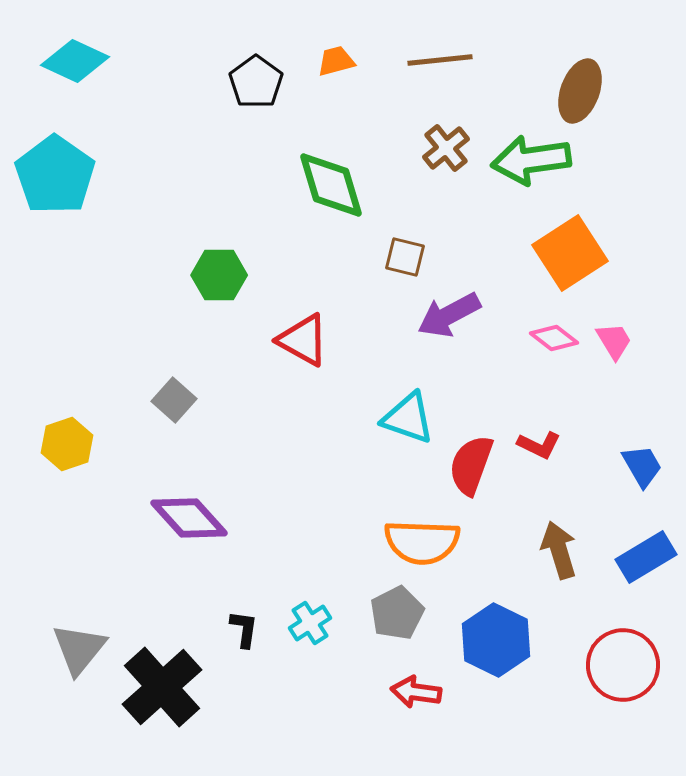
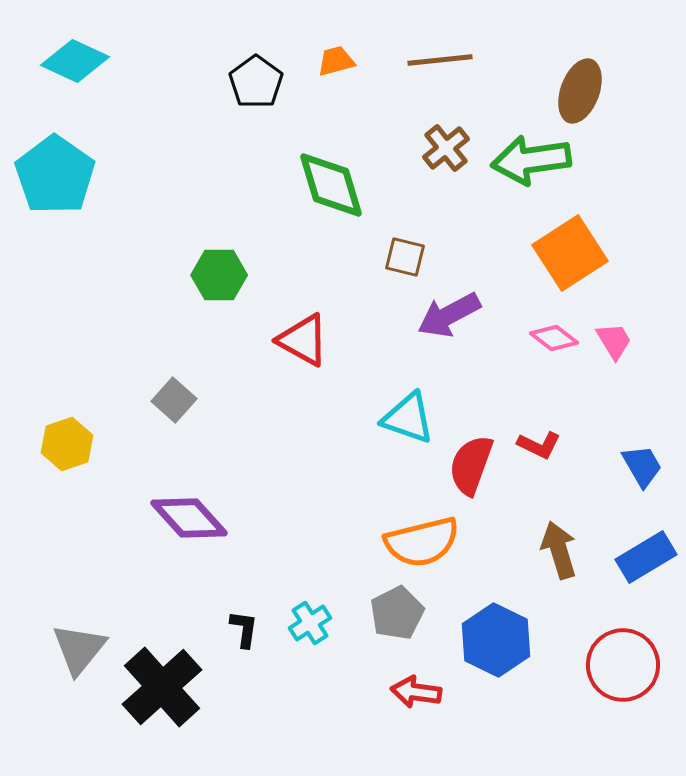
orange semicircle: rotated 16 degrees counterclockwise
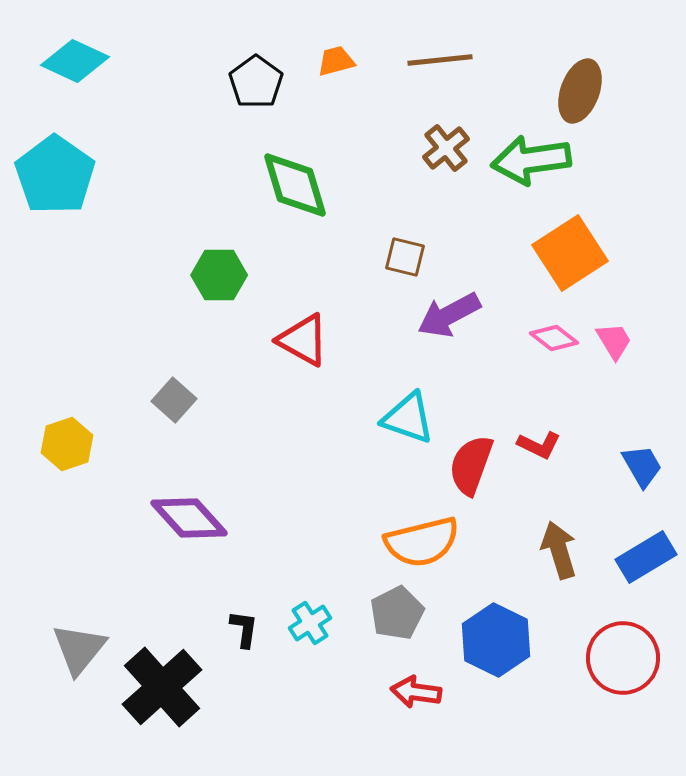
green diamond: moved 36 px left
red circle: moved 7 px up
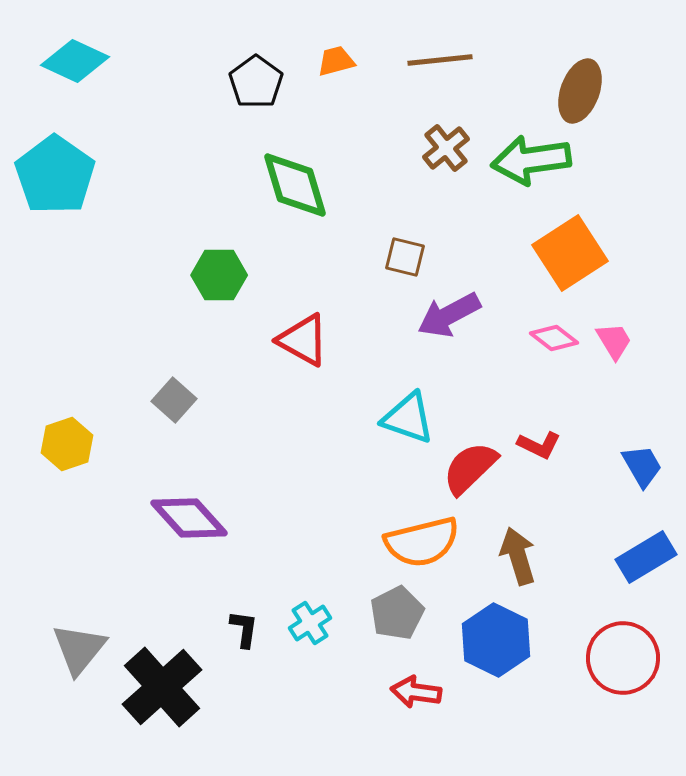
red semicircle: moved 1 px left, 3 px down; rotated 26 degrees clockwise
brown arrow: moved 41 px left, 6 px down
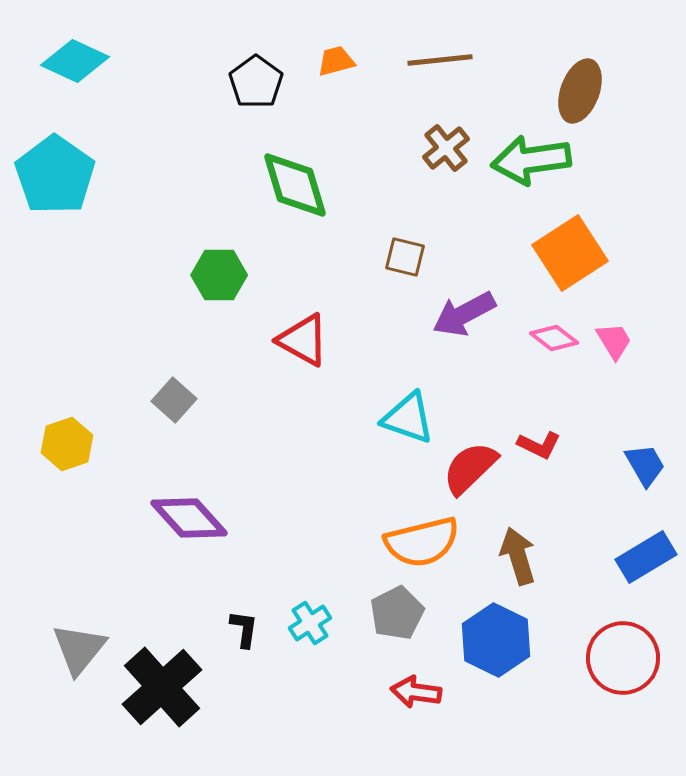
purple arrow: moved 15 px right, 1 px up
blue trapezoid: moved 3 px right, 1 px up
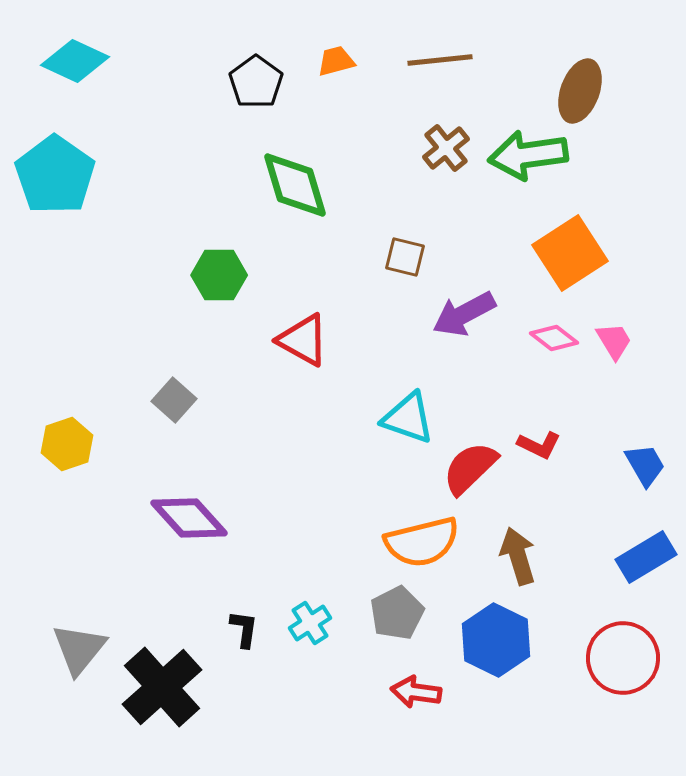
green arrow: moved 3 px left, 5 px up
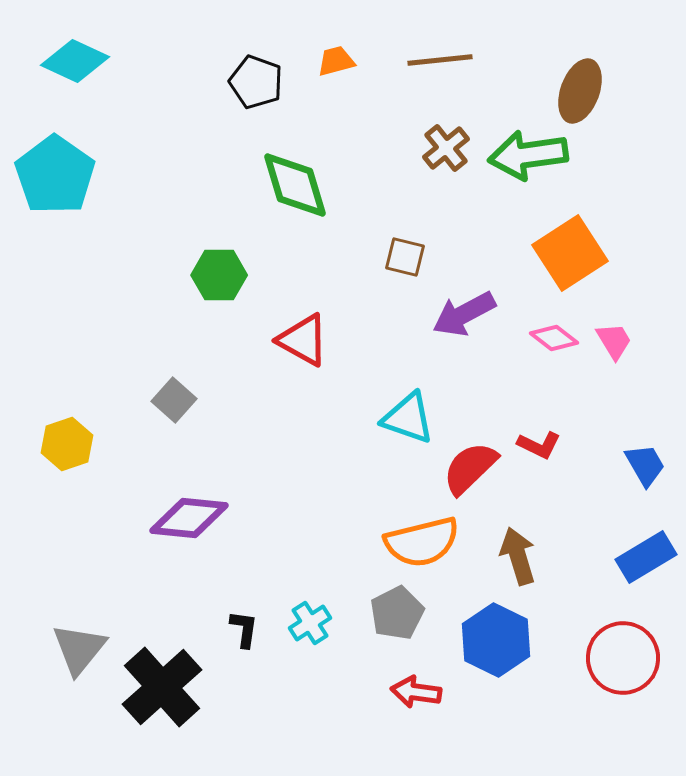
black pentagon: rotated 16 degrees counterclockwise
purple diamond: rotated 42 degrees counterclockwise
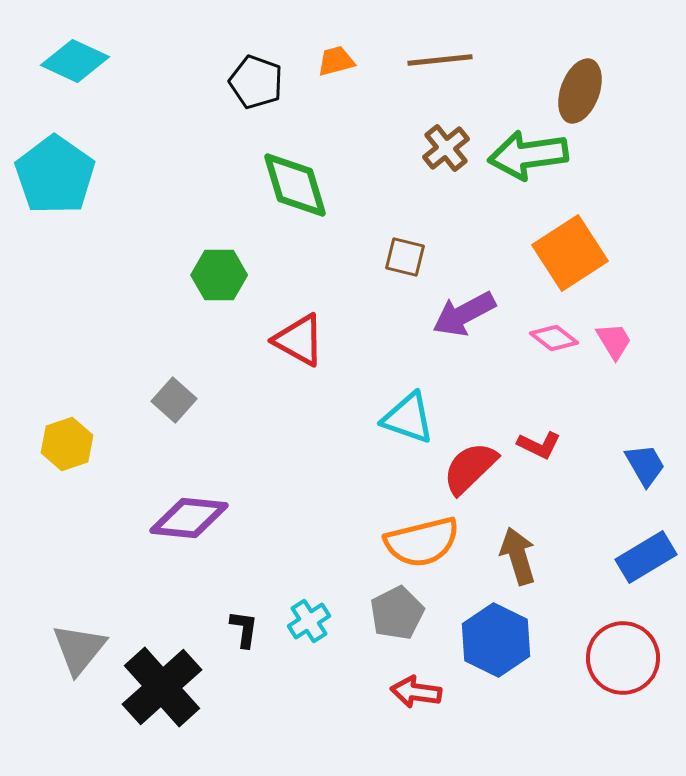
red triangle: moved 4 px left
cyan cross: moved 1 px left, 2 px up
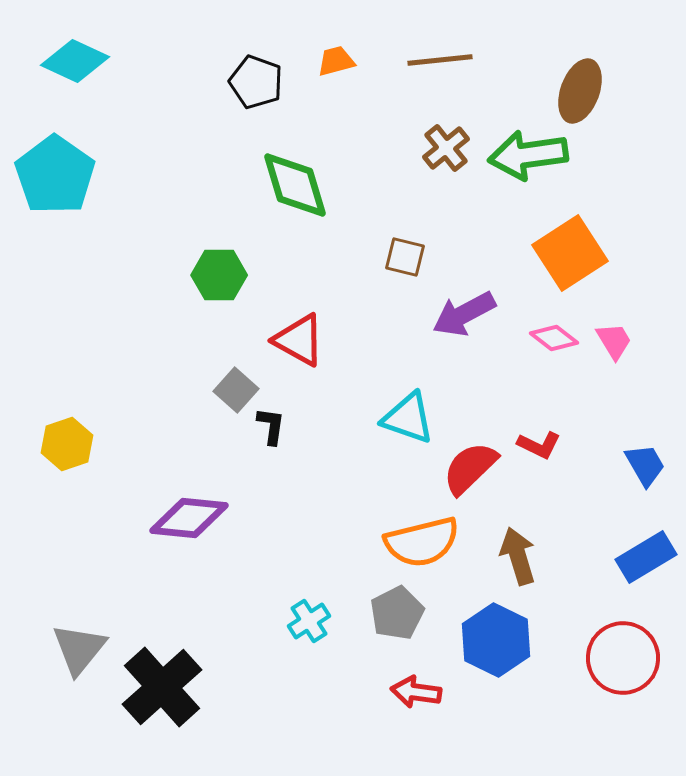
gray square: moved 62 px right, 10 px up
black L-shape: moved 27 px right, 203 px up
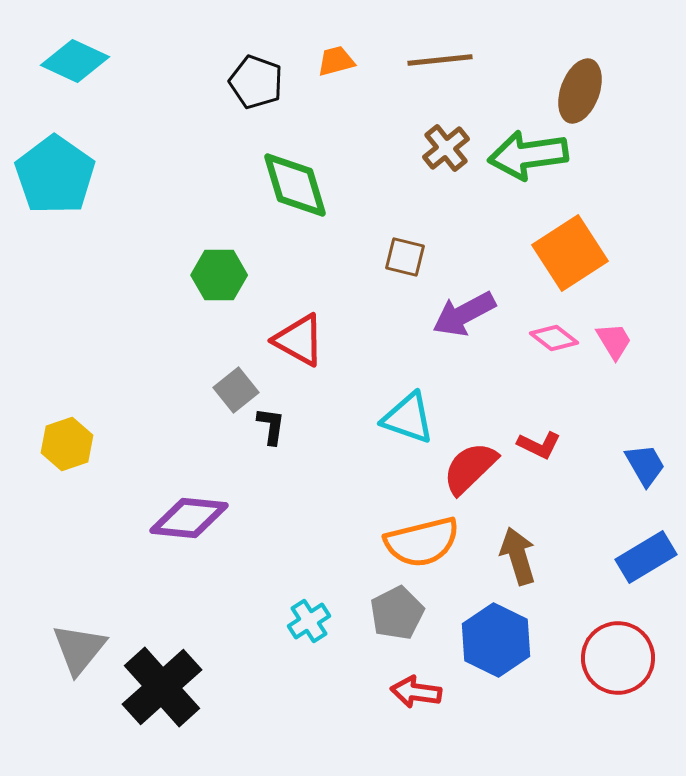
gray square: rotated 9 degrees clockwise
red circle: moved 5 px left
